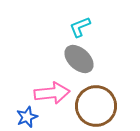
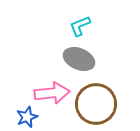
cyan L-shape: moved 1 px up
gray ellipse: rotated 20 degrees counterclockwise
brown circle: moved 2 px up
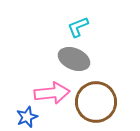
cyan L-shape: moved 2 px left, 1 px down
gray ellipse: moved 5 px left
brown circle: moved 2 px up
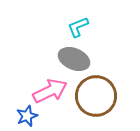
pink arrow: moved 2 px left, 2 px up; rotated 20 degrees counterclockwise
brown circle: moved 6 px up
blue star: moved 1 px up
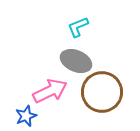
gray ellipse: moved 2 px right, 2 px down
brown circle: moved 6 px right, 4 px up
blue star: moved 1 px left
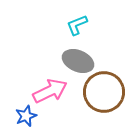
cyan L-shape: moved 1 px left, 2 px up
gray ellipse: moved 2 px right
brown circle: moved 2 px right
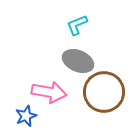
pink arrow: moved 1 px left, 1 px down; rotated 36 degrees clockwise
